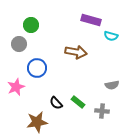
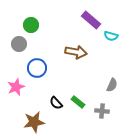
purple rectangle: rotated 24 degrees clockwise
gray semicircle: rotated 56 degrees counterclockwise
brown star: moved 3 px left
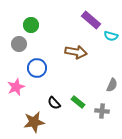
black semicircle: moved 2 px left
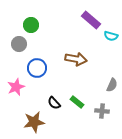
brown arrow: moved 7 px down
green rectangle: moved 1 px left
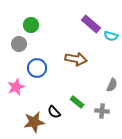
purple rectangle: moved 4 px down
black semicircle: moved 9 px down
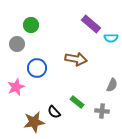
cyan semicircle: moved 2 px down; rotated 16 degrees counterclockwise
gray circle: moved 2 px left
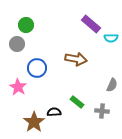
green circle: moved 5 px left
pink star: moved 2 px right; rotated 18 degrees counterclockwise
black semicircle: rotated 128 degrees clockwise
brown star: rotated 25 degrees counterclockwise
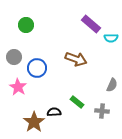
gray circle: moved 3 px left, 13 px down
brown arrow: rotated 10 degrees clockwise
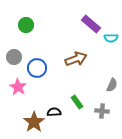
brown arrow: rotated 40 degrees counterclockwise
green rectangle: rotated 16 degrees clockwise
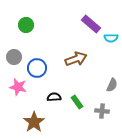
pink star: rotated 18 degrees counterclockwise
black semicircle: moved 15 px up
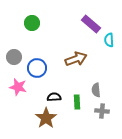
green circle: moved 6 px right, 2 px up
cyan semicircle: moved 2 px left, 2 px down; rotated 88 degrees clockwise
gray semicircle: moved 16 px left, 5 px down; rotated 152 degrees clockwise
green rectangle: rotated 32 degrees clockwise
brown star: moved 12 px right, 4 px up
